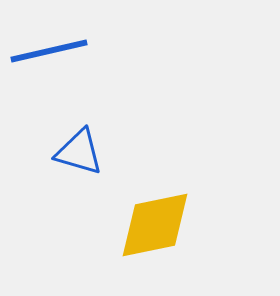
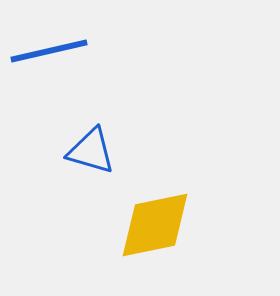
blue triangle: moved 12 px right, 1 px up
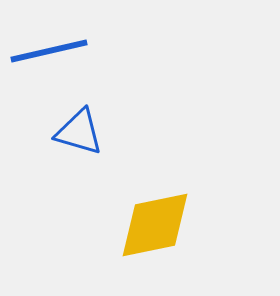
blue triangle: moved 12 px left, 19 px up
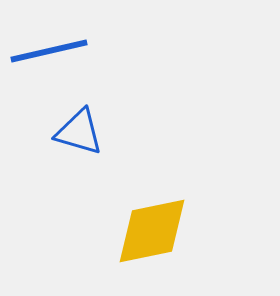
yellow diamond: moved 3 px left, 6 px down
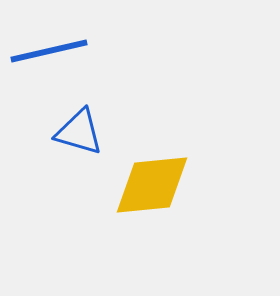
yellow diamond: moved 46 px up; rotated 6 degrees clockwise
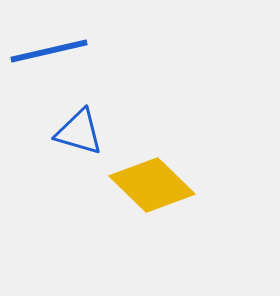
yellow diamond: rotated 50 degrees clockwise
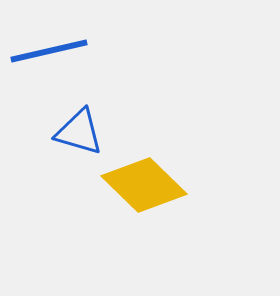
yellow diamond: moved 8 px left
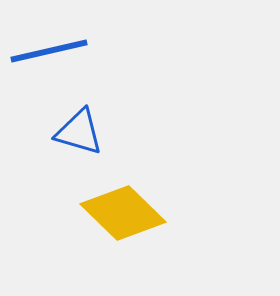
yellow diamond: moved 21 px left, 28 px down
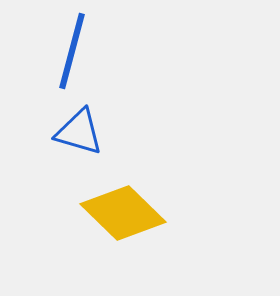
blue line: moved 23 px right; rotated 62 degrees counterclockwise
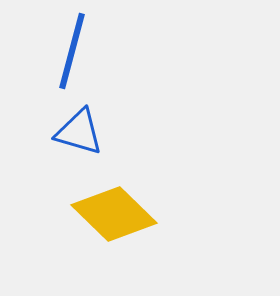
yellow diamond: moved 9 px left, 1 px down
